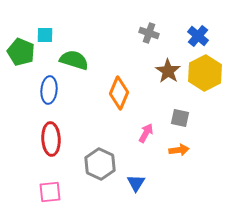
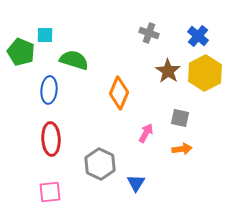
orange arrow: moved 3 px right, 1 px up
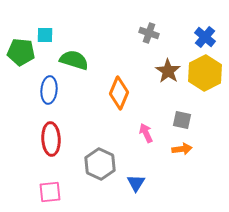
blue cross: moved 7 px right, 1 px down
green pentagon: rotated 16 degrees counterclockwise
gray square: moved 2 px right, 2 px down
pink arrow: rotated 54 degrees counterclockwise
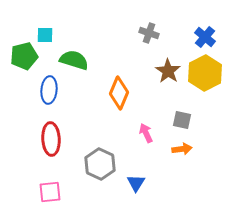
green pentagon: moved 3 px right, 4 px down; rotated 20 degrees counterclockwise
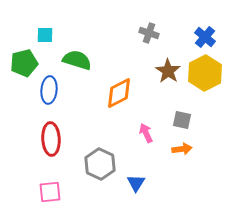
green pentagon: moved 7 px down
green semicircle: moved 3 px right
orange diamond: rotated 40 degrees clockwise
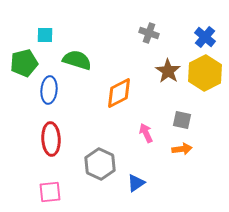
blue triangle: rotated 24 degrees clockwise
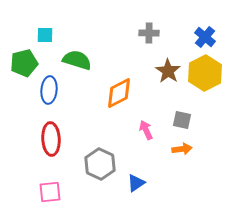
gray cross: rotated 18 degrees counterclockwise
pink arrow: moved 3 px up
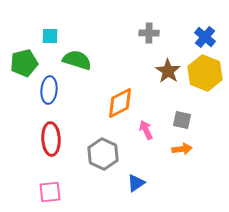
cyan square: moved 5 px right, 1 px down
yellow hexagon: rotated 12 degrees counterclockwise
orange diamond: moved 1 px right, 10 px down
gray hexagon: moved 3 px right, 10 px up
